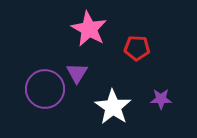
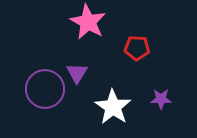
pink star: moved 1 px left, 7 px up
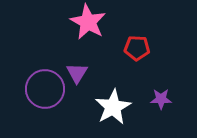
white star: rotated 9 degrees clockwise
